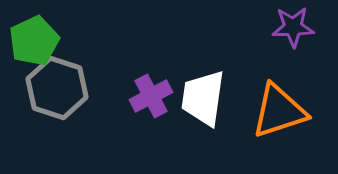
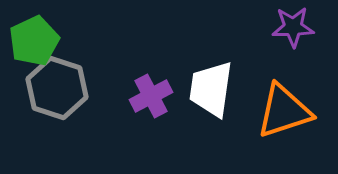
white trapezoid: moved 8 px right, 9 px up
orange triangle: moved 5 px right
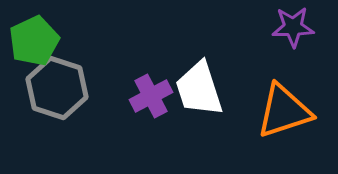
white trapezoid: moved 12 px left; rotated 26 degrees counterclockwise
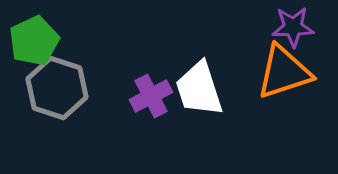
orange triangle: moved 39 px up
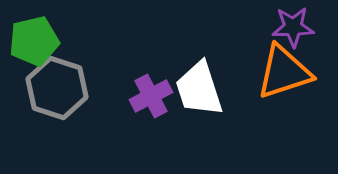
green pentagon: rotated 12 degrees clockwise
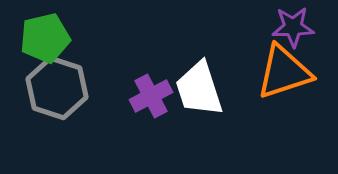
green pentagon: moved 11 px right, 3 px up
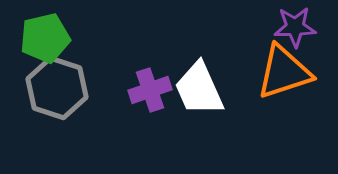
purple star: moved 2 px right
white trapezoid: rotated 6 degrees counterclockwise
purple cross: moved 1 px left, 6 px up; rotated 9 degrees clockwise
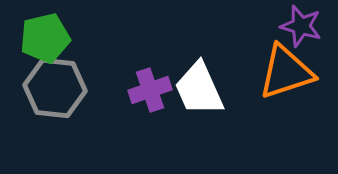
purple star: moved 6 px right, 1 px up; rotated 18 degrees clockwise
orange triangle: moved 2 px right
gray hexagon: moved 2 px left; rotated 12 degrees counterclockwise
